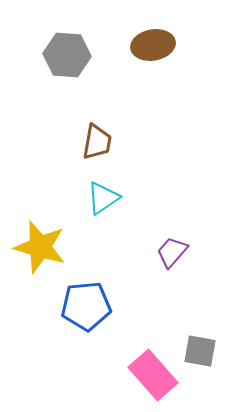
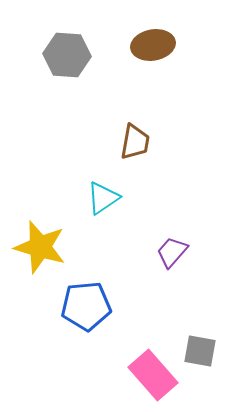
brown trapezoid: moved 38 px right
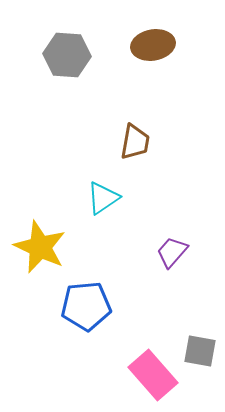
yellow star: rotated 8 degrees clockwise
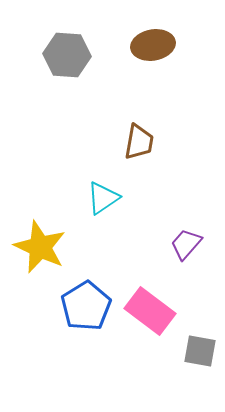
brown trapezoid: moved 4 px right
purple trapezoid: moved 14 px right, 8 px up
blue pentagon: rotated 27 degrees counterclockwise
pink rectangle: moved 3 px left, 64 px up; rotated 12 degrees counterclockwise
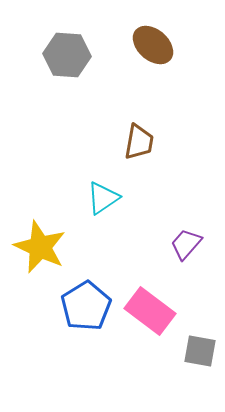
brown ellipse: rotated 51 degrees clockwise
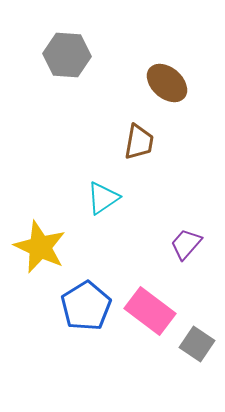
brown ellipse: moved 14 px right, 38 px down
gray square: moved 3 px left, 7 px up; rotated 24 degrees clockwise
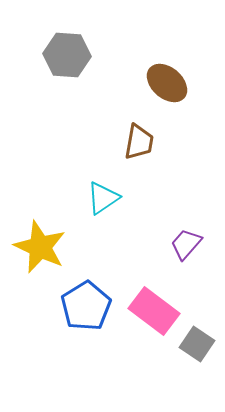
pink rectangle: moved 4 px right
